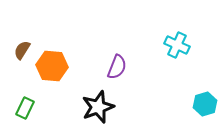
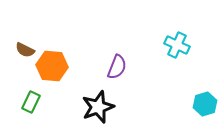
brown semicircle: moved 3 px right; rotated 96 degrees counterclockwise
green rectangle: moved 6 px right, 6 px up
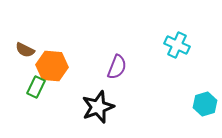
green rectangle: moved 5 px right, 15 px up
